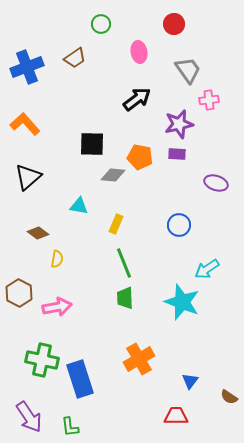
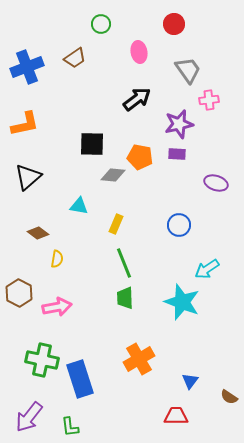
orange L-shape: rotated 120 degrees clockwise
purple arrow: rotated 72 degrees clockwise
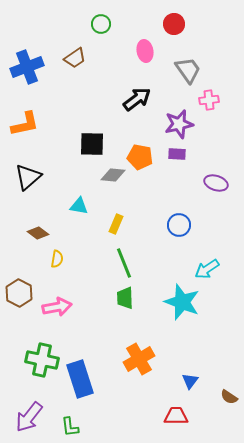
pink ellipse: moved 6 px right, 1 px up
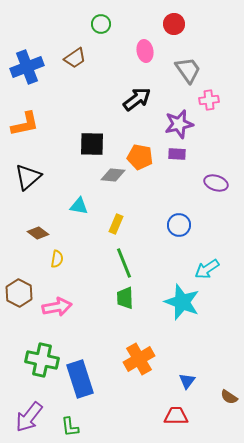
blue triangle: moved 3 px left
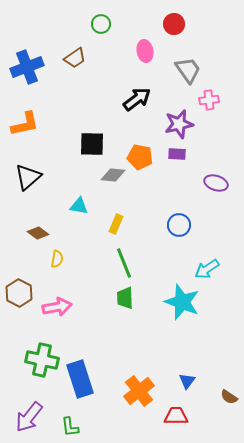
orange cross: moved 32 px down; rotated 8 degrees counterclockwise
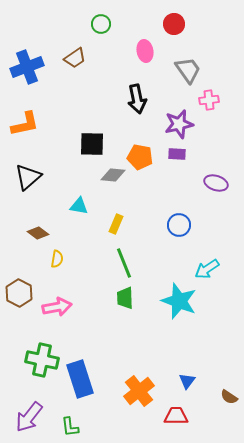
black arrow: rotated 116 degrees clockwise
cyan star: moved 3 px left, 1 px up
